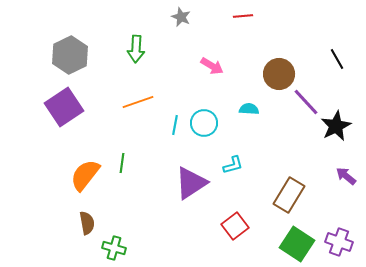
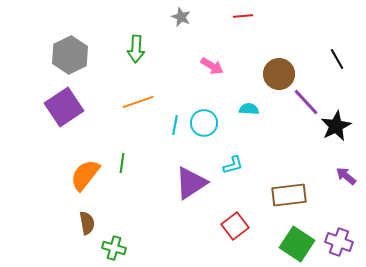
brown rectangle: rotated 52 degrees clockwise
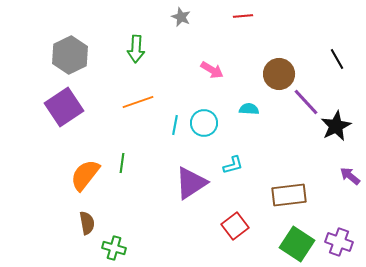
pink arrow: moved 4 px down
purple arrow: moved 4 px right
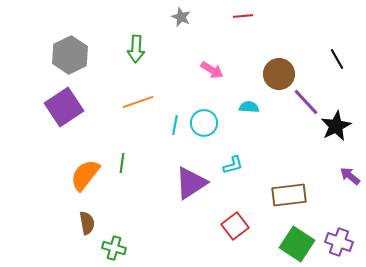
cyan semicircle: moved 2 px up
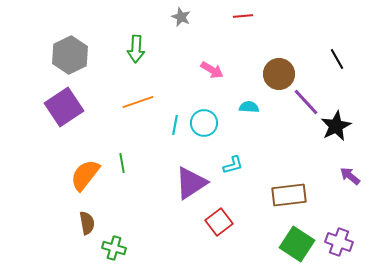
green line: rotated 18 degrees counterclockwise
red square: moved 16 px left, 4 px up
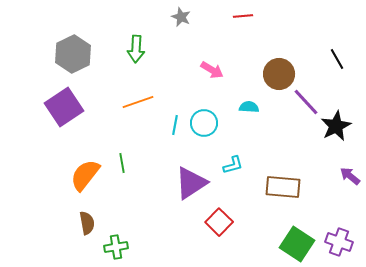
gray hexagon: moved 3 px right, 1 px up
brown rectangle: moved 6 px left, 8 px up; rotated 12 degrees clockwise
red square: rotated 8 degrees counterclockwise
green cross: moved 2 px right, 1 px up; rotated 25 degrees counterclockwise
